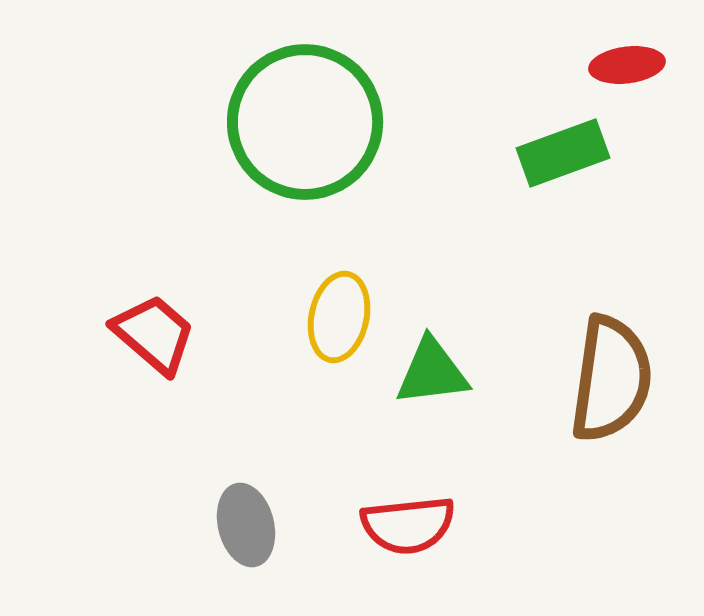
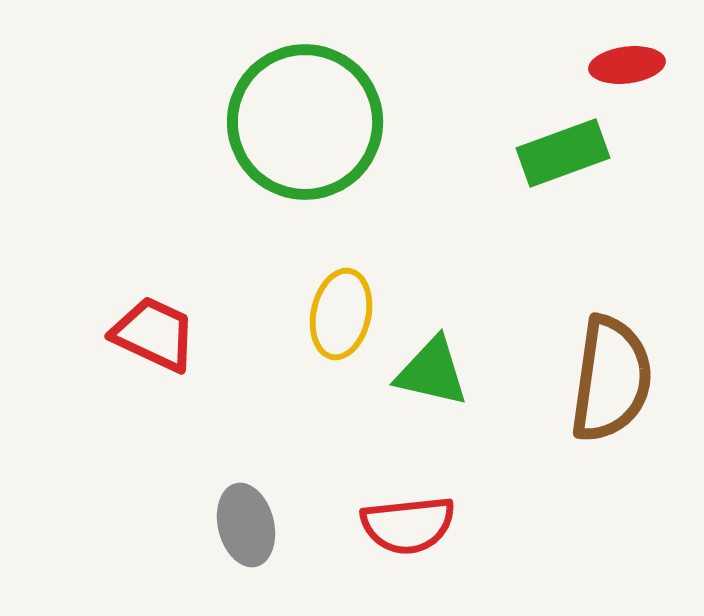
yellow ellipse: moved 2 px right, 3 px up
red trapezoid: rotated 16 degrees counterclockwise
green triangle: rotated 20 degrees clockwise
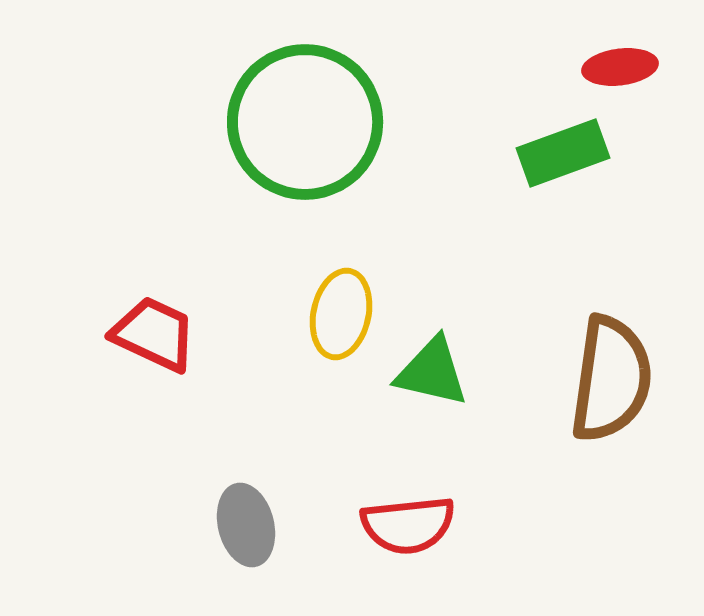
red ellipse: moved 7 px left, 2 px down
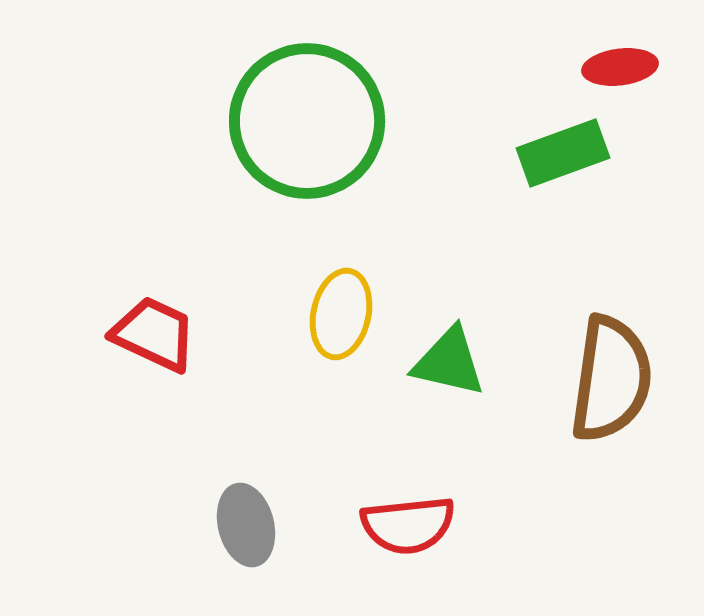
green circle: moved 2 px right, 1 px up
green triangle: moved 17 px right, 10 px up
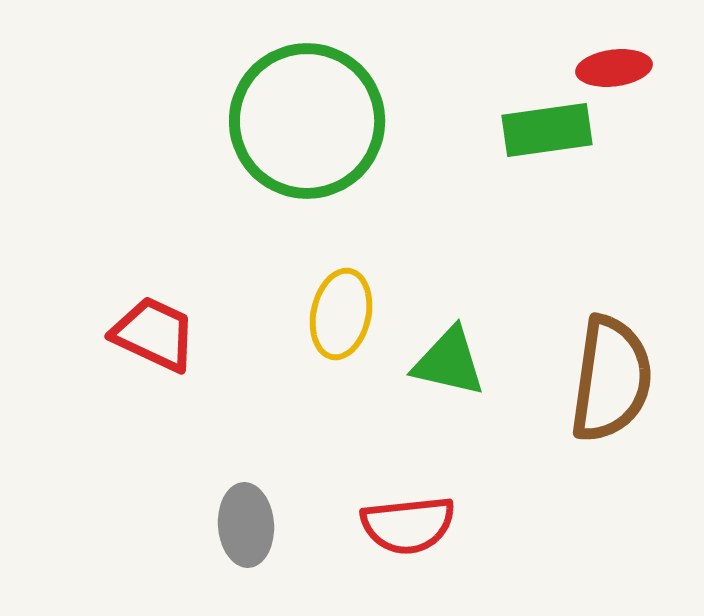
red ellipse: moved 6 px left, 1 px down
green rectangle: moved 16 px left, 23 px up; rotated 12 degrees clockwise
gray ellipse: rotated 10 degrees clockwise
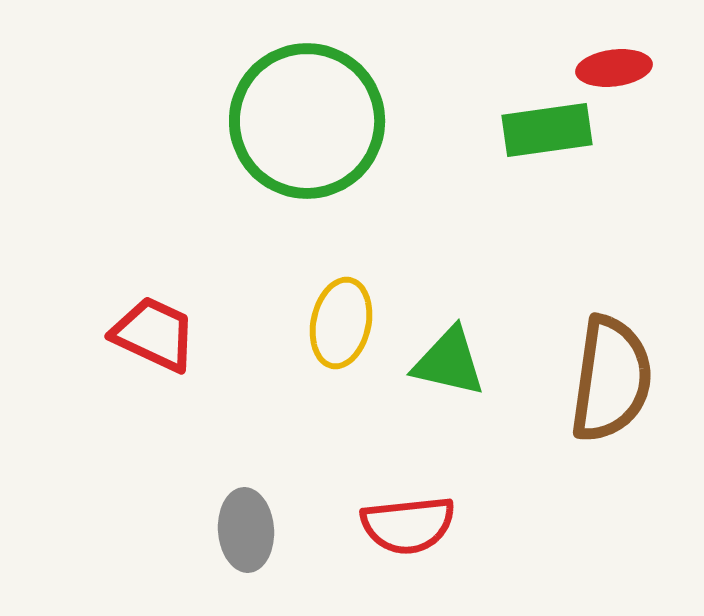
yellow ellipse: moved 9 px down
gray ellipse: moved 5 px down
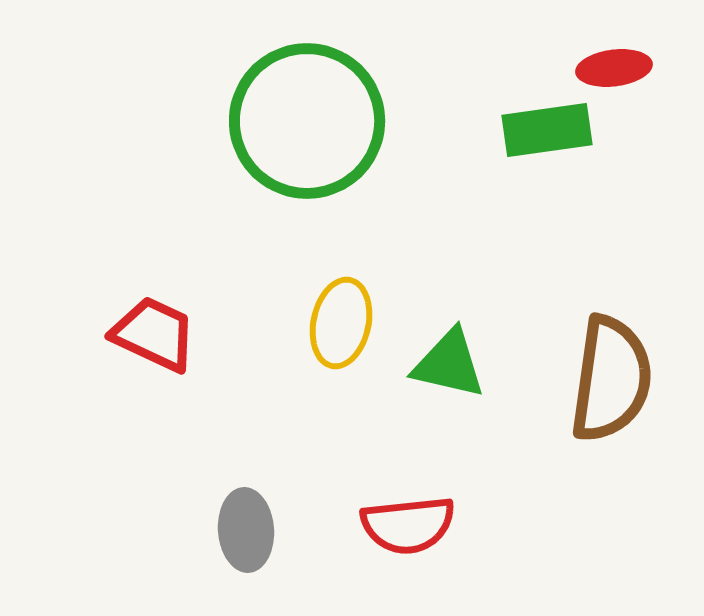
green triangle: moved 2 px down
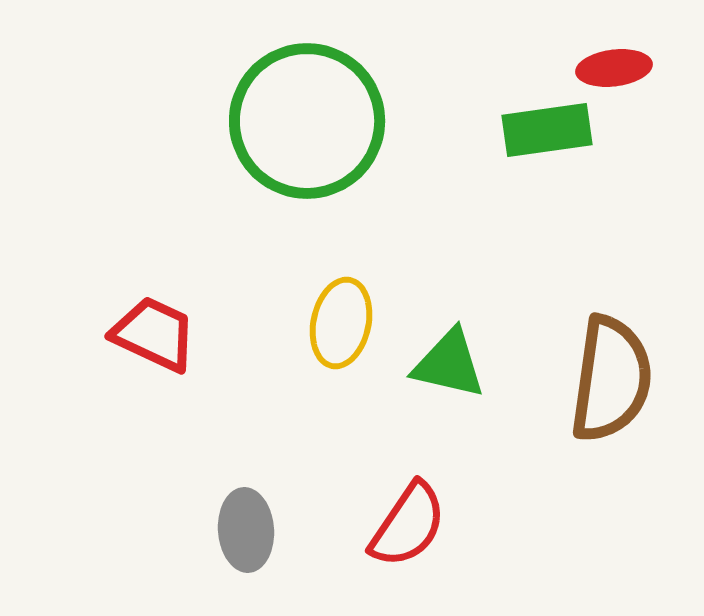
red semicircle: rotated 50 degrees counterclockwise
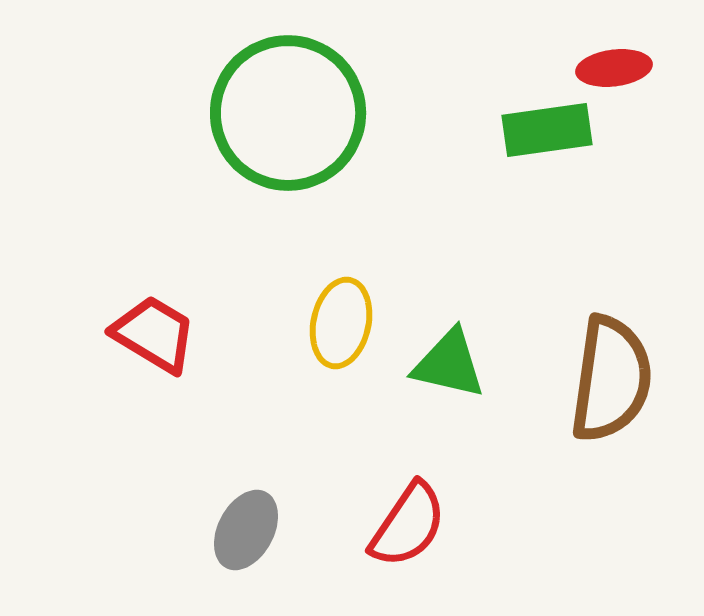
green circle: moved 19 px left, 8 px up
red trapezoid: rotated 6 degrees clockwise
gray ellipse: rotated 32 degrees clockwise
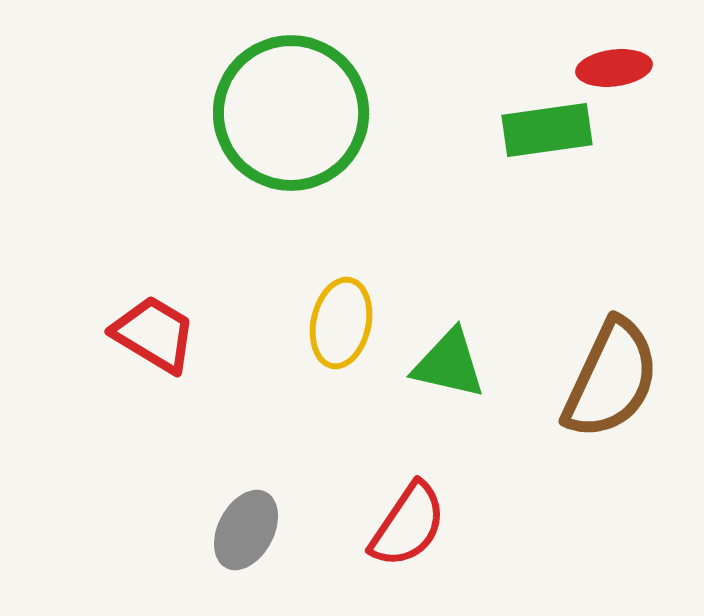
green circle: moved 3 px right
brown semicircle: rotated 17 degrees clockwise
